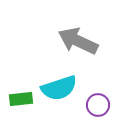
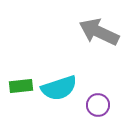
gray arrow: moved 21 px right, 9 px up
green rectangle: moved 13 px up
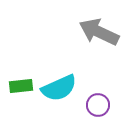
cyan semicircle: rotated 6 degrees counterclockwise
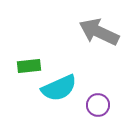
green rectangle: moved 8 px right, 20 px up
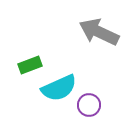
green rectangle: moved 1 px right, 1 px up; rotated 15 degrees counterclockwise
purple circle: moved 9 px left
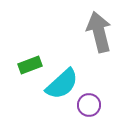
gray arrow: rotated 51 degrees clockwise
cyan semicircle: moved 3 px right, 4 px up; rotated 18 degrees counterclockwise
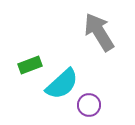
gray arrow: rotated 18 degrees counterclockwise
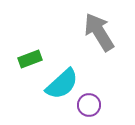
green rectangle: moved 6 px up
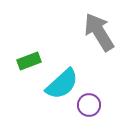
green rectangle: moved 1 px left, 2 px down
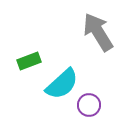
gray arrow: moved 1 px left
